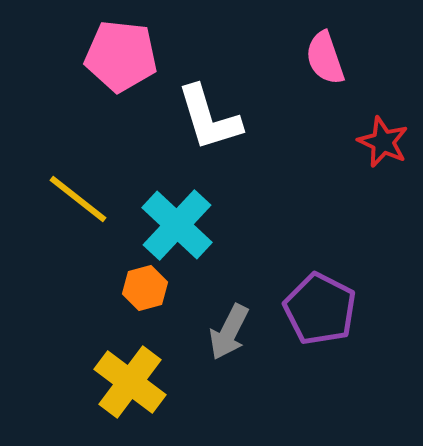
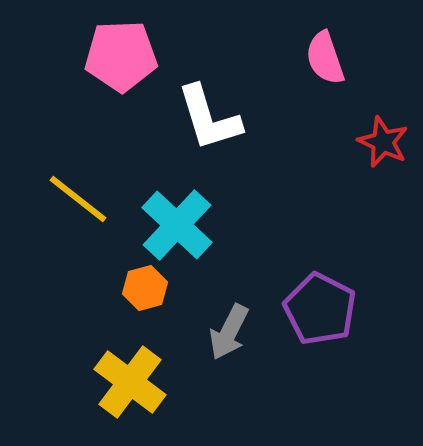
pink pentagon: rotated 8 degrees counterclockwise
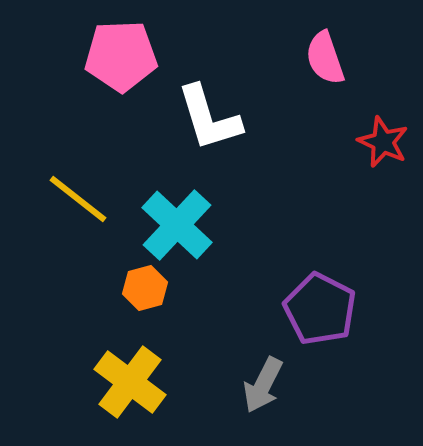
gray arrow: moved 34 px right, 53 px down
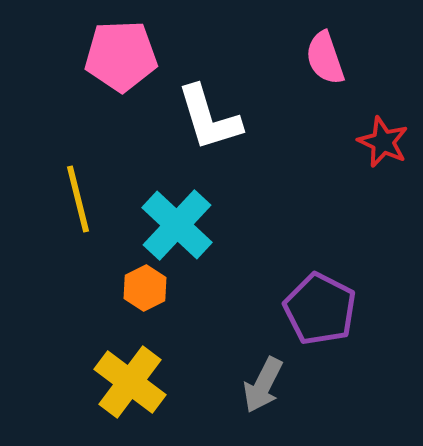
yellow line: rotated 38 degrees clockwise
orange hexagon: rotated 12 degrees counterclockwise
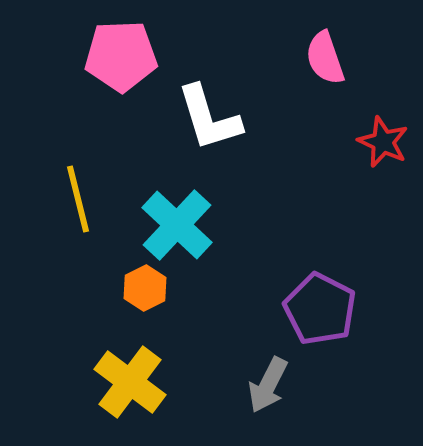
gray arrow: moved 5 px right
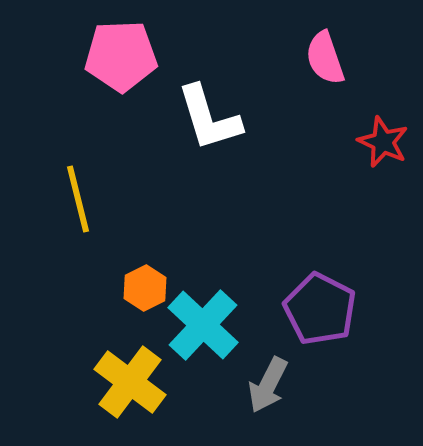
cyan cross: moved 26 px right, 100 px down
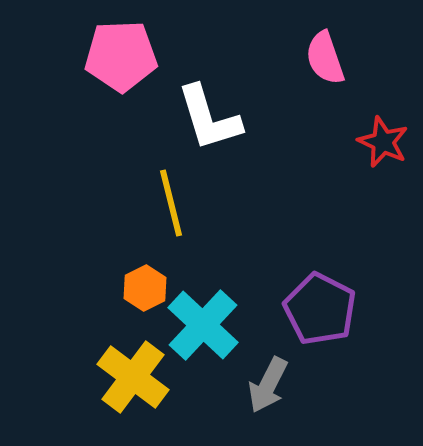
yellow line: moved 93 px right, 4 px down
yellow cross: moved 3 px right, 5 px up
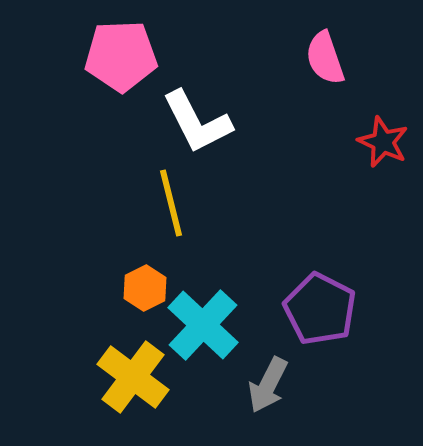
white L-shape: moved 12 px left, 4 px down; rotated 10 degrees counterclockwise
